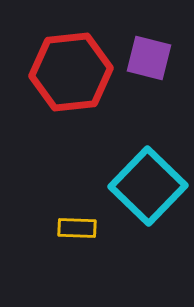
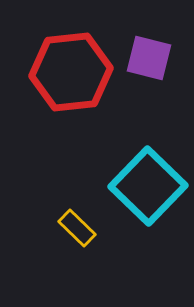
yellow rectangle: rotated 42 degrees clockwise
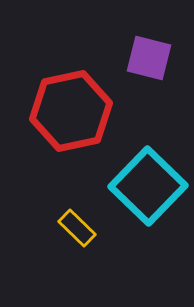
red hexagon: moved 39 px down; rotated 6 degrees counterclockwise
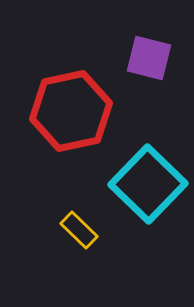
cyan square: moved 2 px up
yellow rectangle: moved 2 px right, 2 px down
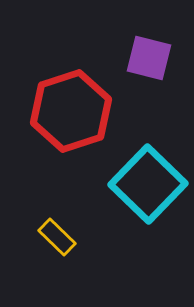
red hexagon: rotated 6 degrees counterclockwise
yellow rectangle: moved 22 px left, 7 px down
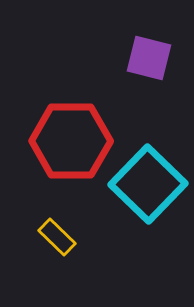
red hexagon: moved 30 px down; rotated 18 degrees clockwise
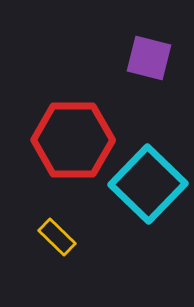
red hexagon: moved 2 px right, 1 px up
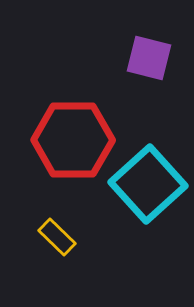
cyan square: rotated 4 degrees clockwise
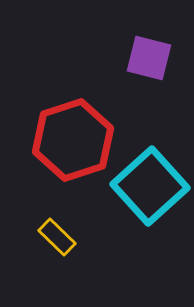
red hexagon: rotated 18 degrees counterclockwise
cyan square: moved 2 px right, 2 px down
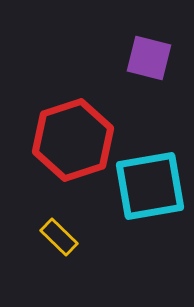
cyan square: rotated 32 degrees clockwise
yellow rectangle: moved 2 px right
